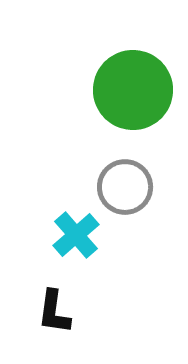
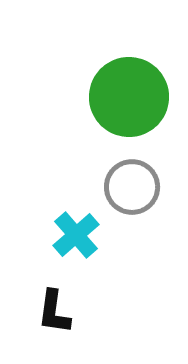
green circle: moved 4 px left, 7 px down
gray circle: moved 7 px right
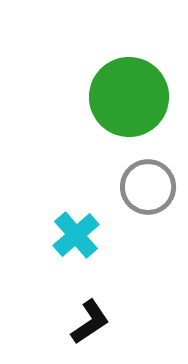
gray circle: moved 16 px right
black L-shape: moved 36 px right, 10 px down; rotated 132 degrees counterclockwise
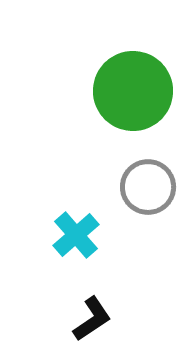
green circle: moved 4 px right, 6 px up
black L-shape: moved 2 px right, 3 px up
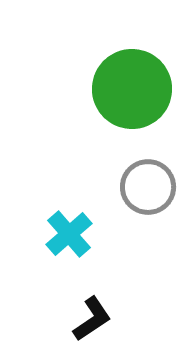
green circle: moved 1 px left, 2 px up
cyan cross: moved 7 px left, 1 px up
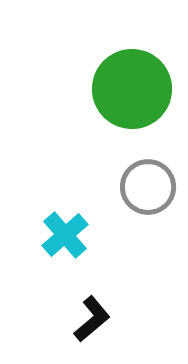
cyan cross: moved 4 px left, 1 px down
black L-shape: rotated 6 degrees counterclockwise
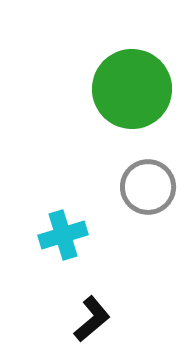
cyan cross: moved 2 px left; rotated 24 degrees clockwise
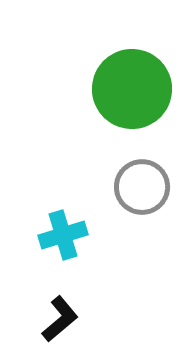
gray circle: moved 6 px left
black L-shape: moved 32 px left
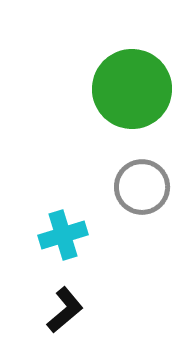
black L-shape: moved 5 px right, 9 px up
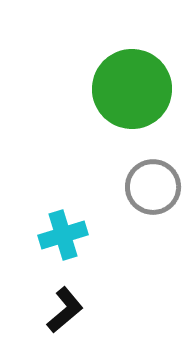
gray circle: moved 11 px right
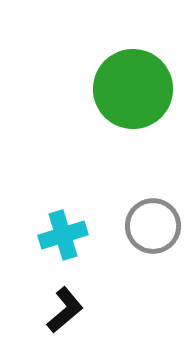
green circle: moved 1 px right
gray circle: moved 39 px down
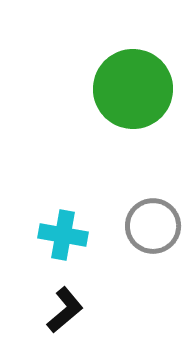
cyan cross: rotated 27 degrees clockwise
